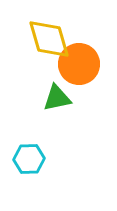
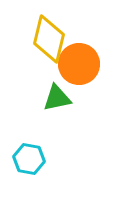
yellow diamond: rotated 30 degrees clockwise
cyan hexagon: rotated 12 degrees clockwise
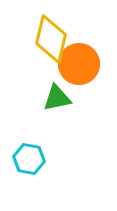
yellow diamond: moved 2 px right
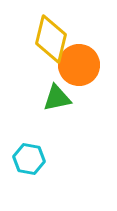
orange circle: moved 1 px down
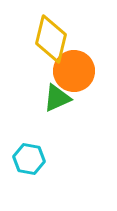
orange circle: moved 5 px left, 6 px down
green triangle: rotated 12 degrees counterclockwise
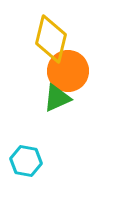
orange circle: moved 6 px left
cyan hexagon: moved 3 px left, 2 px down
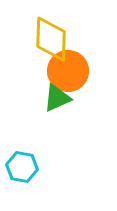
yellow diamond: rotated 12 degrees counterclockwise
cyan hexagon: moved 4 px left, 6 px down
